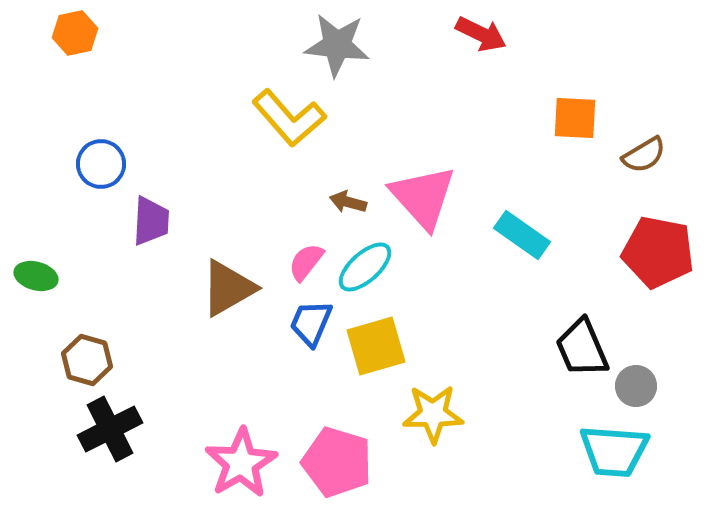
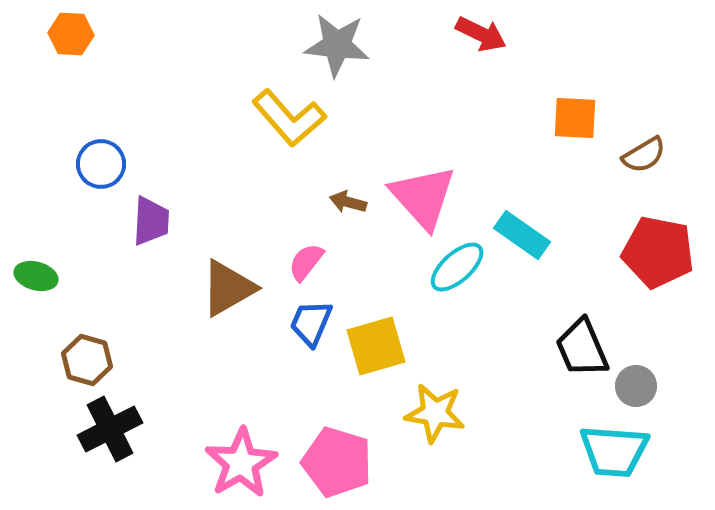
orange hexagon: moved 4 px left, 1 px down; rotated 15 degrees clockwise
cyan ellipse: moved 92 px right
yellow star: moved 2 px right, 1 px up; rotated 10 degrees clockwise
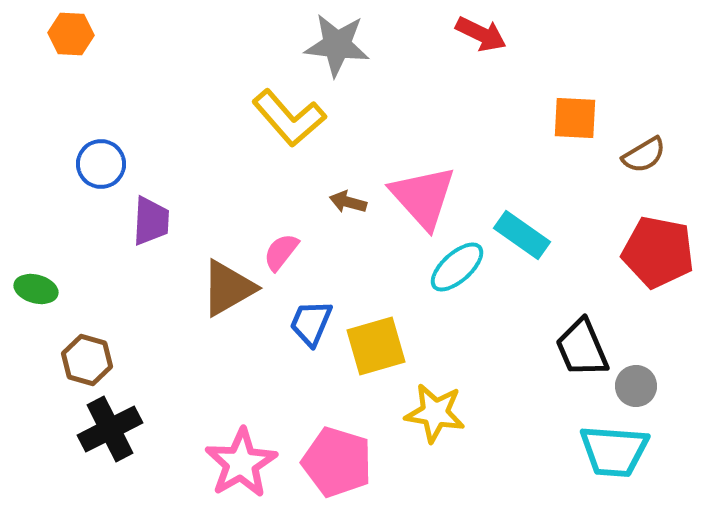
pink semicircle: moved 25 px left, 10 px up
green ellipse: moved 13 px down
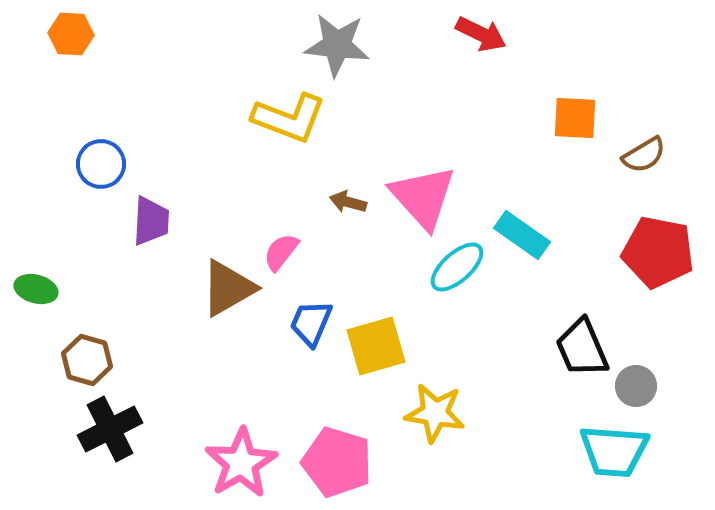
yellow L-shape: rotated 28 degrees counterclockwise
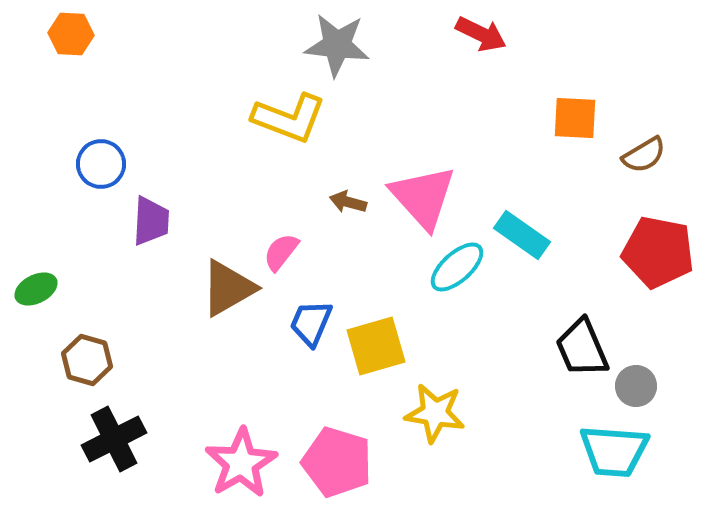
green ellipse: rotated 42 degrees counterclockwise
black cross: moved 4 px right, 10 px down
